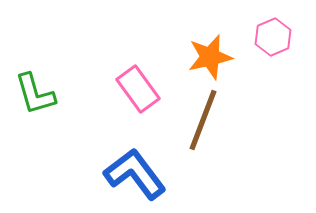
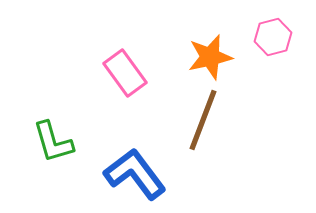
pink hexagon: rotated 9 degrees clockwise
pink rectangle: moved 13 px left, 16 px up
green L-shape: moved 18 px right, 48 px down
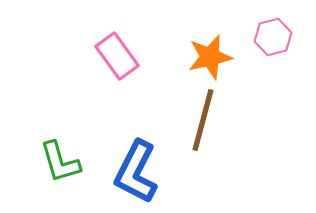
pink rectangle: moved 8 px left, 17 px up
brown line: rotated 6 degrees counterclockwise
green L-shape: moved 7 px right, 20 px down
blue L-shape: moved 1 px right, 2 px up; rotated 116 degrees counterclockwise
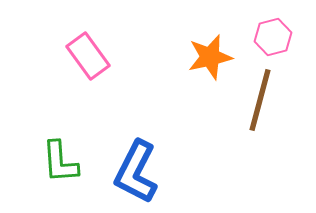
pink rectangle: moved 29 px left
brown line: moved 57 px right, 20 px up
green L-shape: rotated 12 degrees clockwise
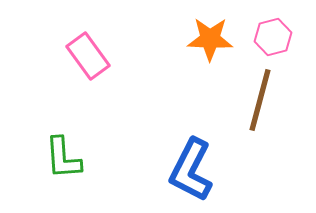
orange star: moved 18 px up; rotated 15 degrees clockwise
green L-shape: moved 3 px right, 4 px up
blue L-shape: moved 55 px right, 2 px up
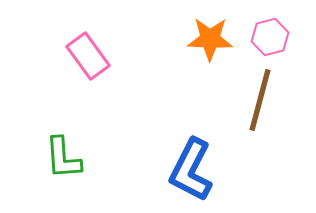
pink hexagon: moved 3 px left
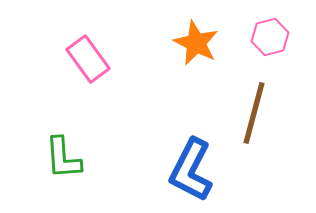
orange star: moved 14 px left, 4 px down; rotated 24 degrees clockwise
pink rectangle: moved 3 px down
brown line: moved 6 px left, 13 px down
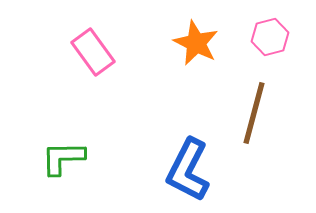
pink rectangle: moved 5 px right, 7 px up
green L-shape: rotated 93 degrees clockwise
blue L-shape: moved 3 px left
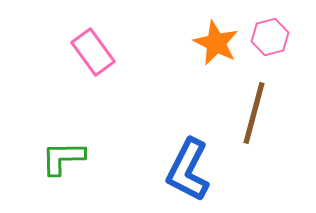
orange star: moved 20 px right
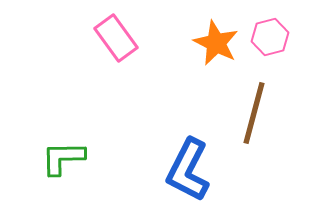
pink rectangle: moved 23 px right, 14 px up
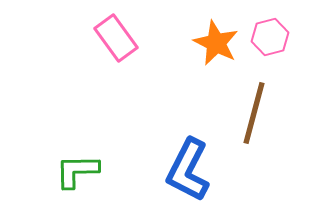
green L-shape: moved 14 px right, 13 px down
